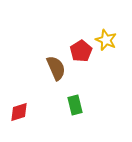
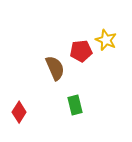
red pentagon: rotated 25 degrees clockwise
brown semicircle: moved 1 px left
red diamond: rotated 40 degrees counterclockwise
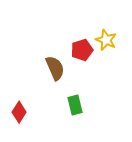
red pentagon: moved 1 px right, 1 px up; rotated 10 degrees counterclockwise
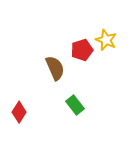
green rectangle: rotated 24 degrees counterclockwise
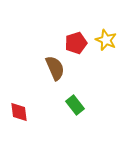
red pentagon: moved 6 px left, 7 px up
red diamond: rotated 40 degrees counterclockwise
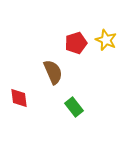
brown semicircle: moved 2 px left, 4 px down
green rectangle: moved 1 px left, 2 px down
red diamond: moved 14 px up
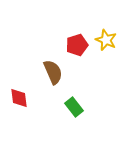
red pentagon: moved 1 px right, 2 px down
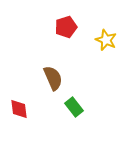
red pentagon: moved 11 px left, 18 px up
brown semicircle: moved 6 px down
red diamond: moved 11 px down
